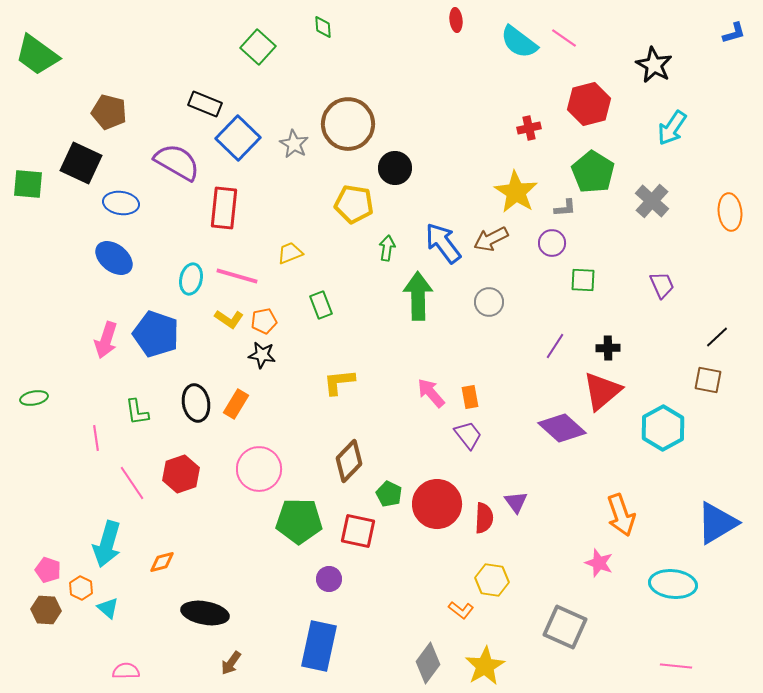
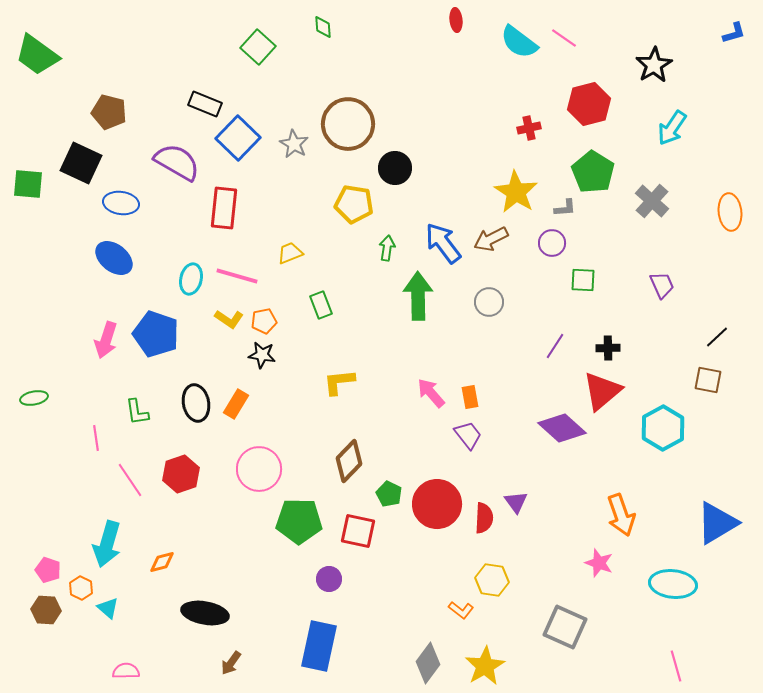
black star at (654, 65): rotated 12 degrees clockwise
pink line at (132, 483): moved 2 px left, 3 px up
pink line at (676, 666): rotated 68 degrees clockwise
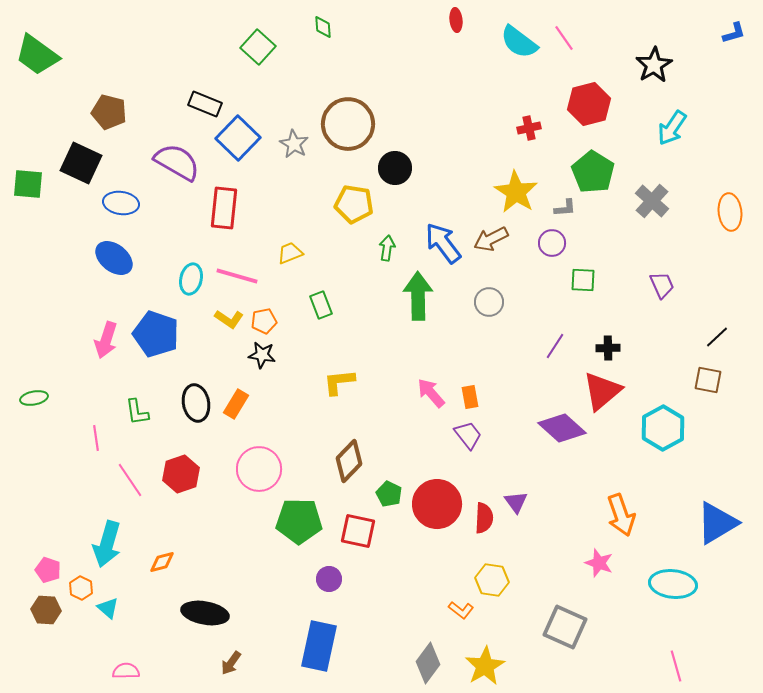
pink line at (564, 38): rotated 20 degrees clockwise
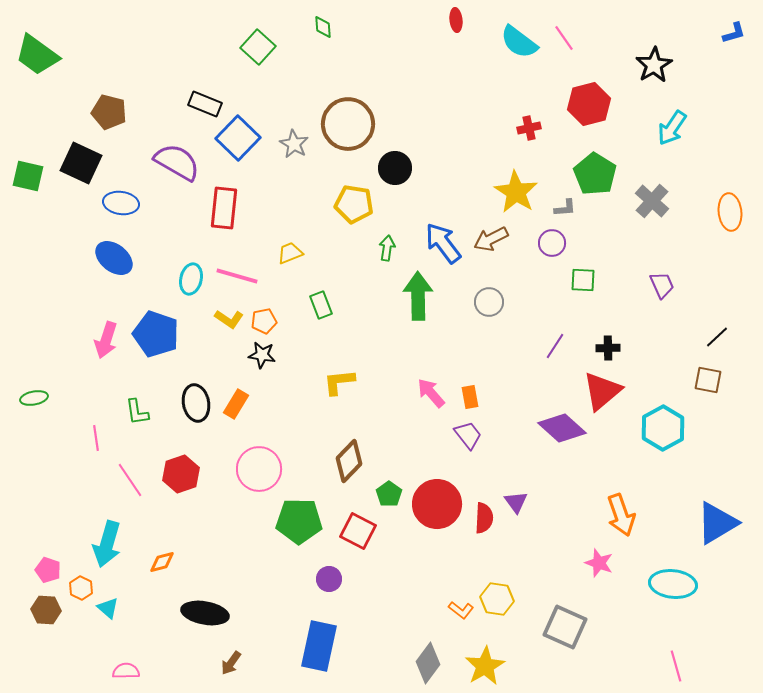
green pentagon at (593, 172): moved 2 px right, 2 px down
green square at (28, 184): moved 8 px up; rotated 8 degrees clockwise
green pentagon at (389, 494): rotated 10 degrees clockwise
red square at (358, 531): rotated 15 degrees clockwise
yellow hexagon at (492, 580): moved 5 px right, 19 px down
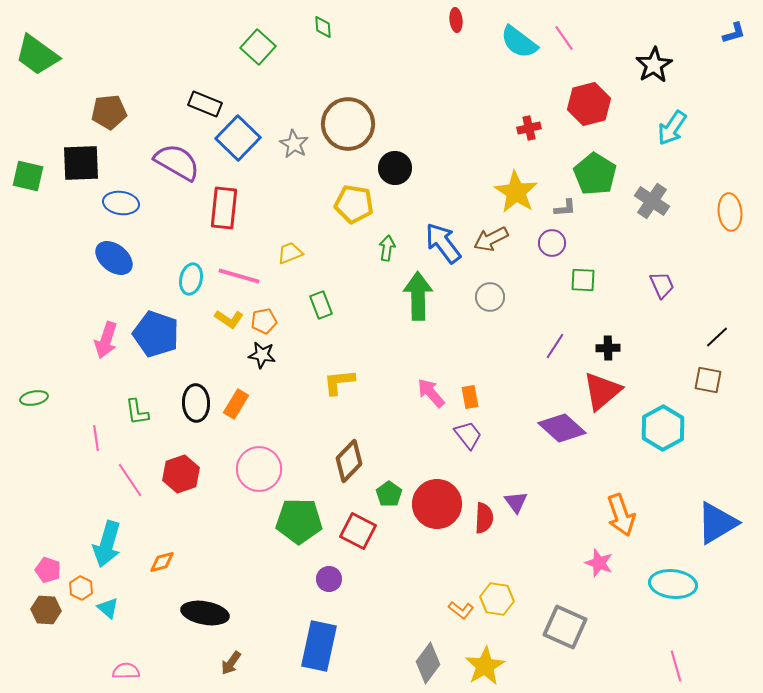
brown pentagon at (109, 112): rotated 20 degrees counterclockwise
black square at (81, 163): rotated 27 degrees counterclockwise
gray cross at (652, 201): rotated 8 degrees counterclockwise
pink line at (237, 276): moved 2 px right
gray circle at (489, 302): moved 1 px right, 5 px up
black ellipse at (196, 403): rotated 9 degrees clockwise
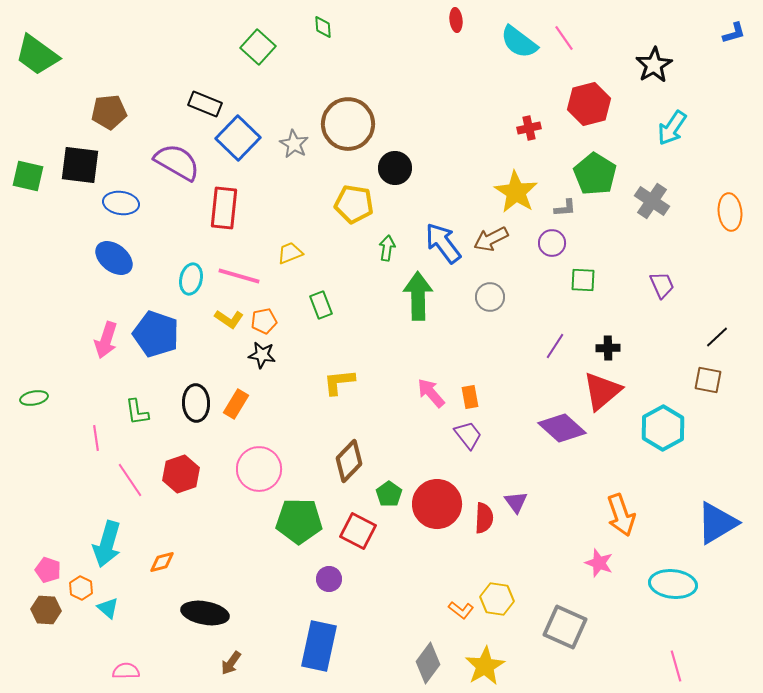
black square at (81, 163): moved 1 px left, 2 px down; rotated 9 degrees clockwise
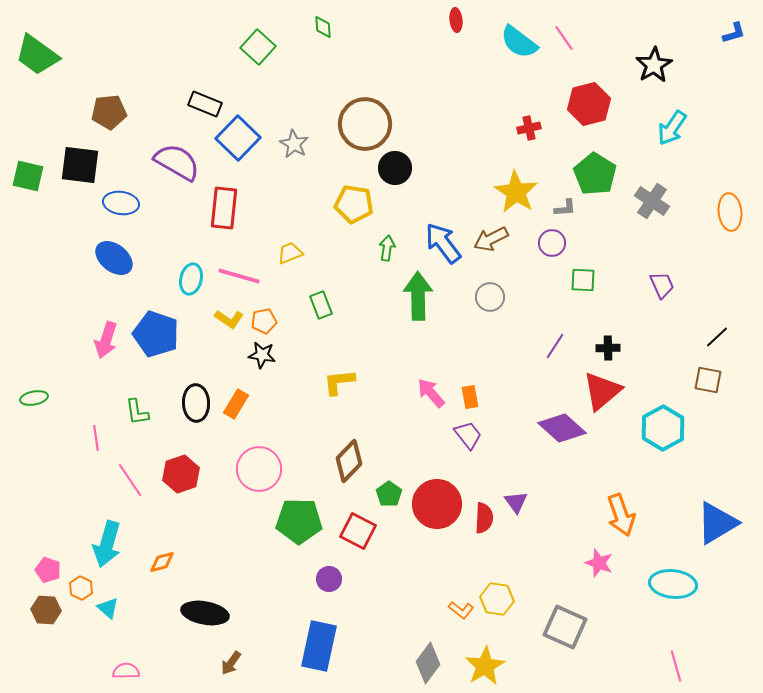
brown circle at (348, 124): moved 17 px right
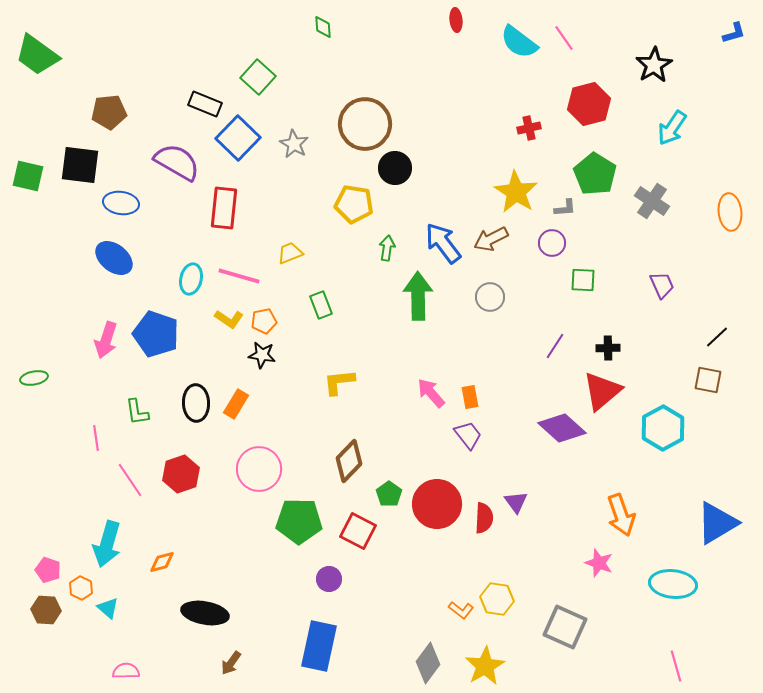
green square at (258, 47): moved 30 px down
green ellipse at (34, 398): moved 20 px up
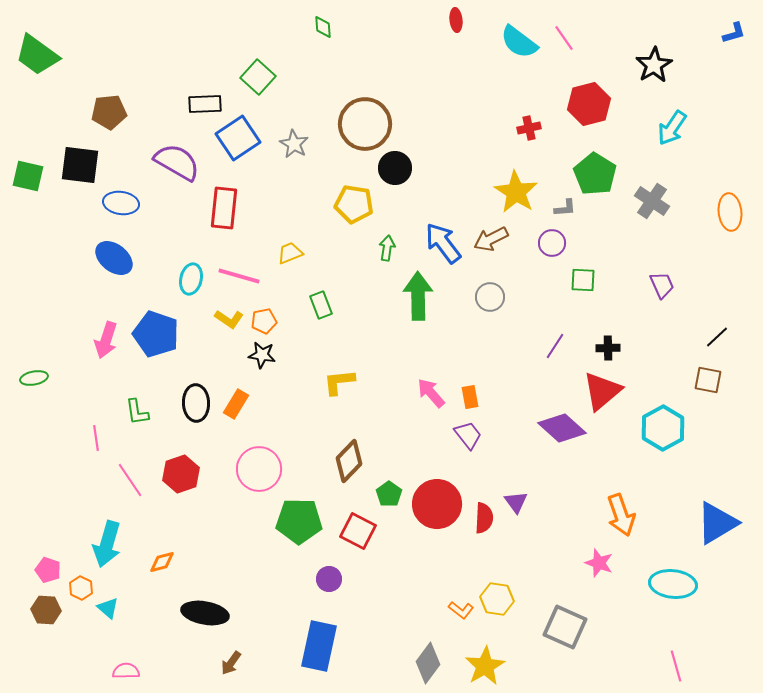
black rectangle at (205, 104): rotated 24 degrees counterclockwise
blue square at (238, 138): rotated 12 degrees clockwise
